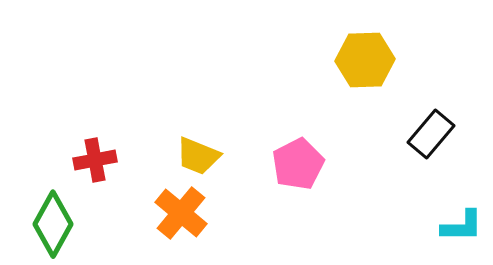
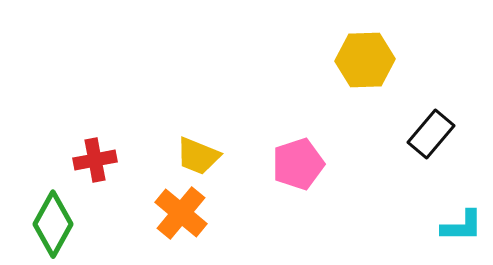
pink pentagon: rotated 9 degrees clockwise
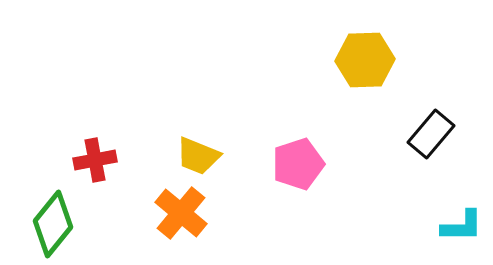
green diamond: rotated 10 degrees clockwise
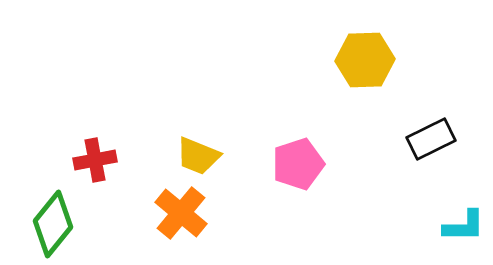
black rectangle: moved 5 px down; rotated 24 degrees clockwise
cyan L-shape: moved 2 px right
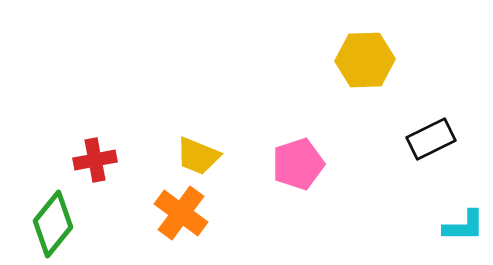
orange cross: rotated 4 degrees counterclockwise
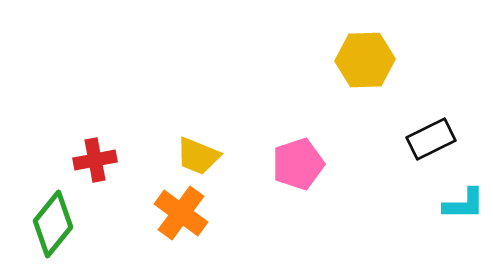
cyan L-shape: moved 22 px up
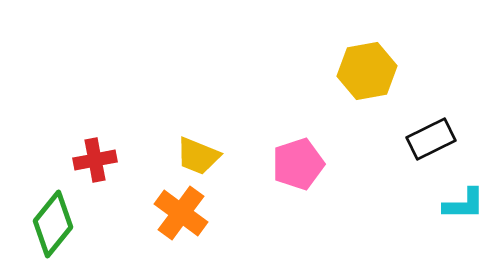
yellow hexagon: moved 2 px right, 11 px down; rotated 8 degrees counterclockwise
